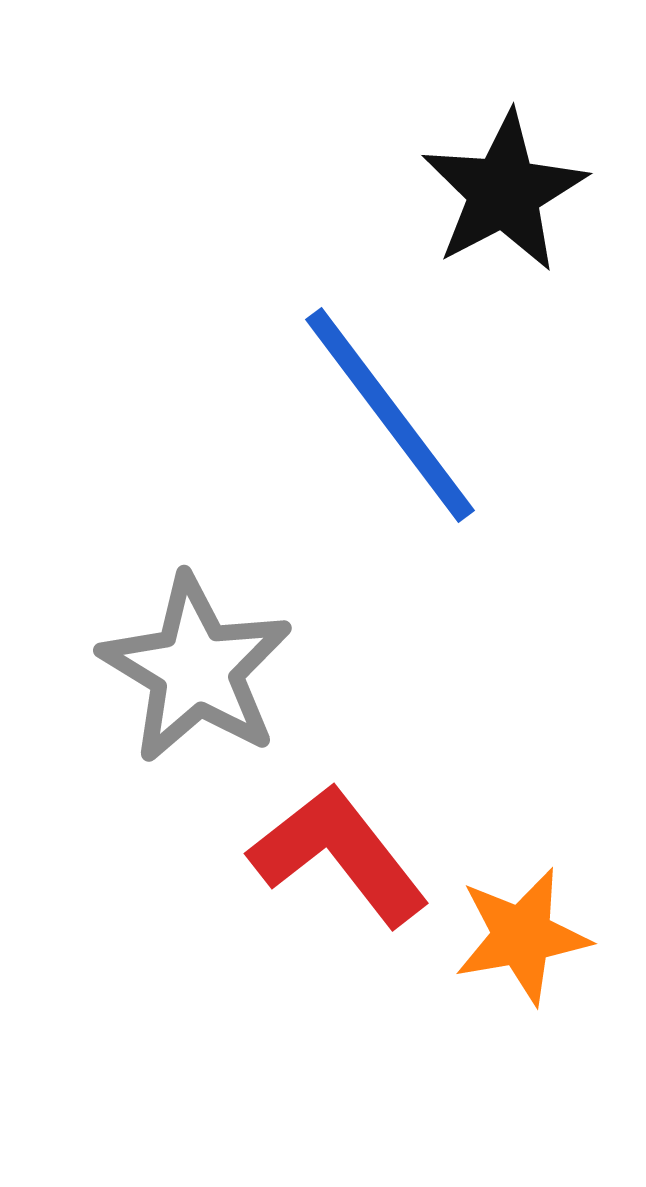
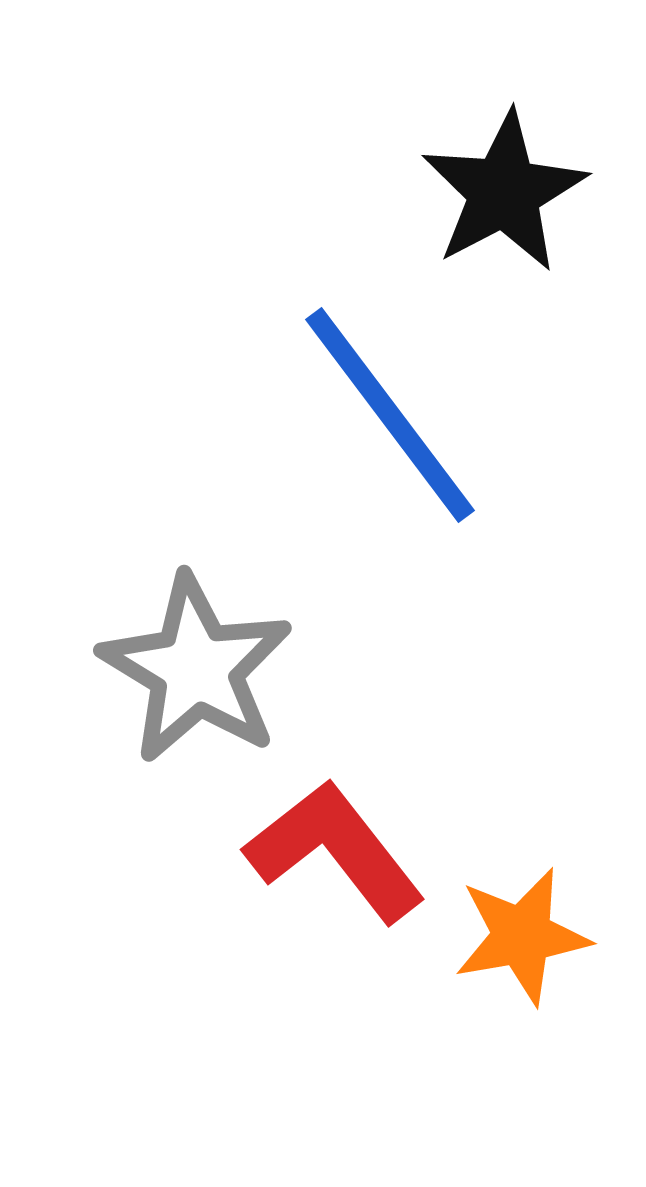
red L-shape: moved 4 px left, 4 px up
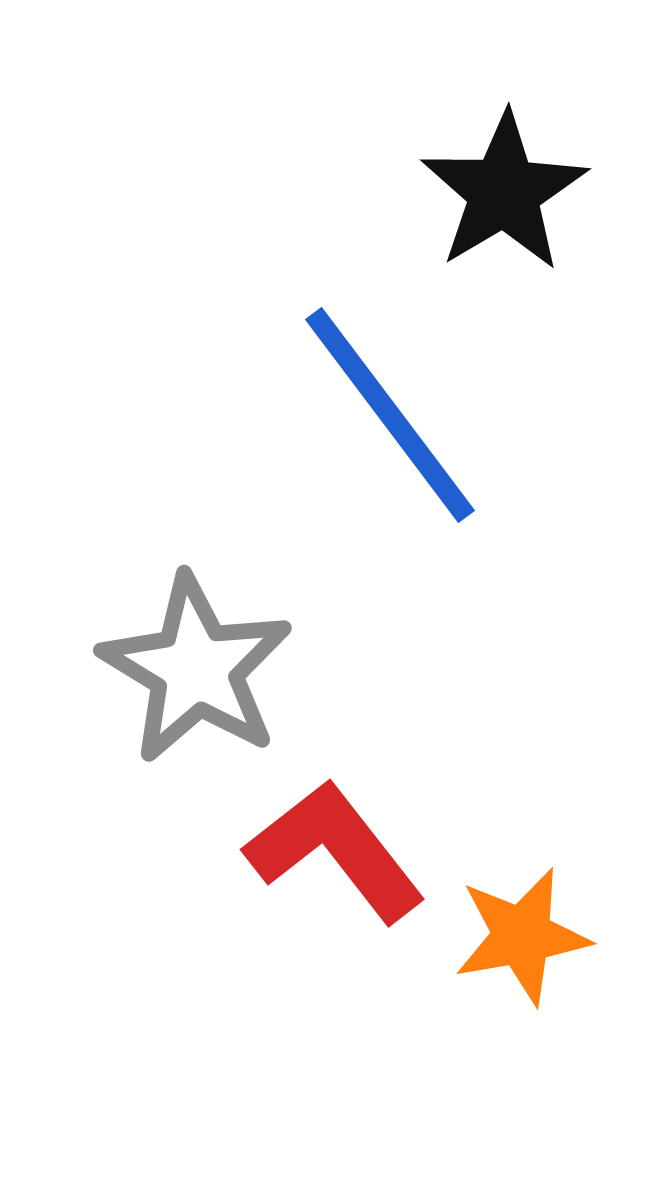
black star: rotated 3 degrees counterclockwise
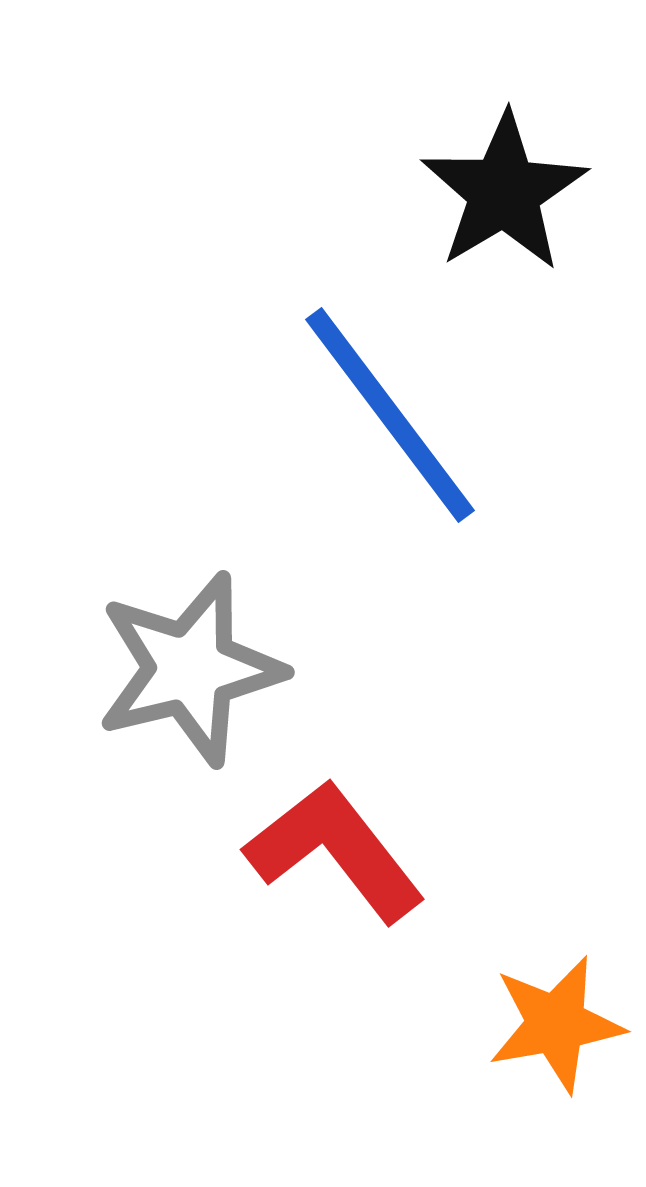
gray star: moved 6 px left; rotated 27 degrees clockwise
orange star: moved 34 px right, 88 px down
